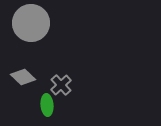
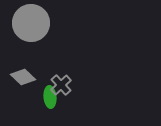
green ellipse: moved 3 px right, 8 px up
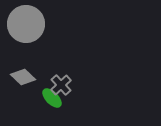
gray circle: moved 5 px left, 1 px down
green ellipse: moved 2 px right, 1 px down; rotated 40 degrees counterclockwise
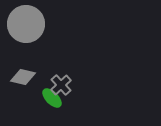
gray diamond: rotated 30 degrees counterclockwise
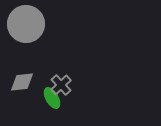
gray diamond: moved 1 px left, 5 px down; rotated 20 degrees counterclockwise
green ellipse: rotated 15 degrees clockwise
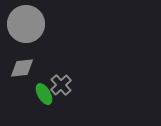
gray diamond: moved 14 px up
green ellipse: moved 8 px left, 4 px up
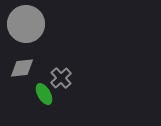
gray cross: moved 7 px up
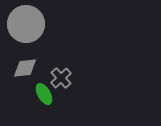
gray diamond: moved 3 px right
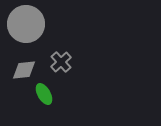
gray diamond: moved 1 px left, 2 px down
gray cross: moved 16 px up
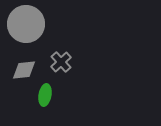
green ellipse: moved 1 px right, 1 px down; rotated 40 degrees clockwise
